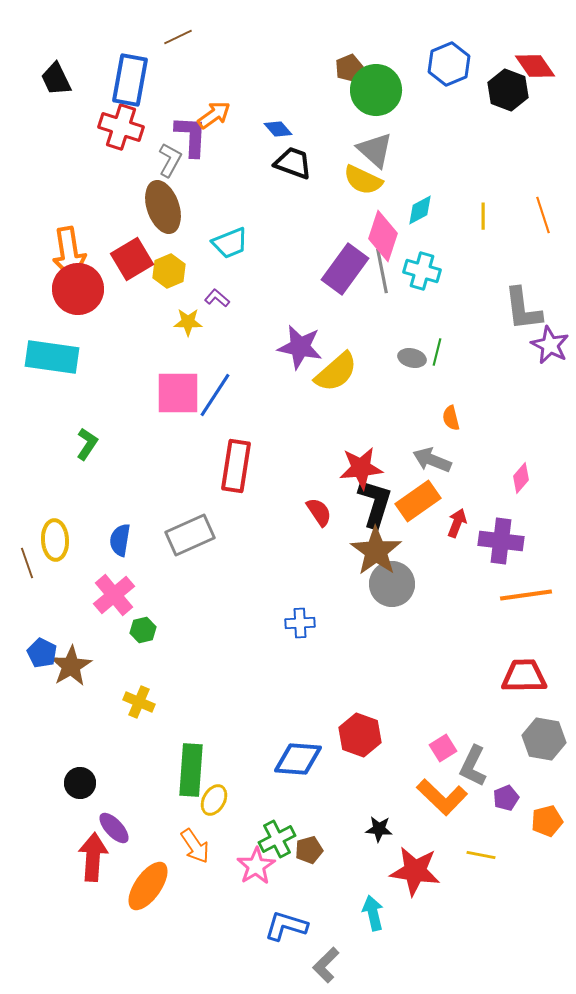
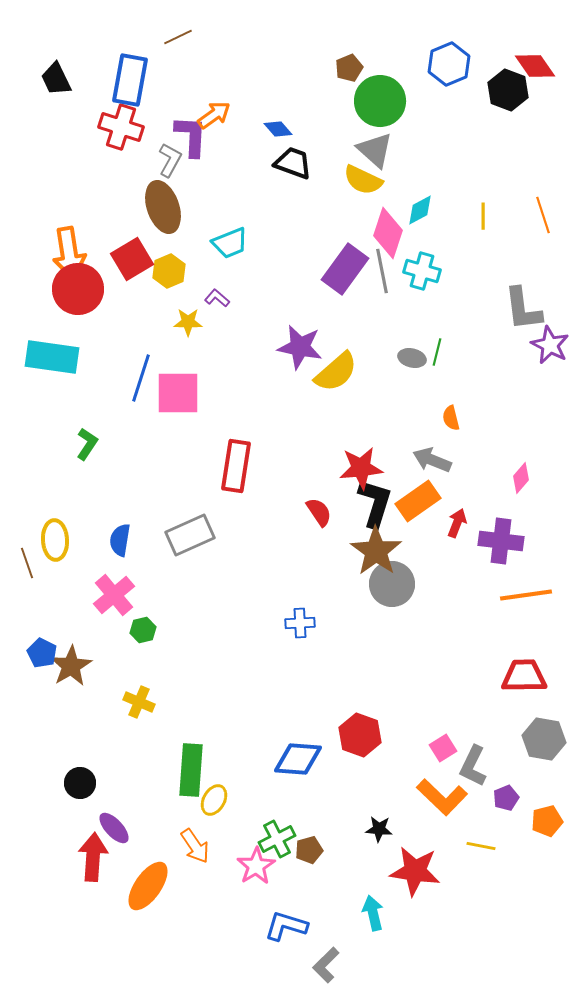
green circle at (376, 90): moved 4 px right, 11 px down
pink diamond at (383, 236): moved 5 px right, 3 px up
blue line at (215, 395): moved 74 px left, 17 px up; rotated 15 degrees counterclockwise
yellow line at (481, 855): moved 9 px up
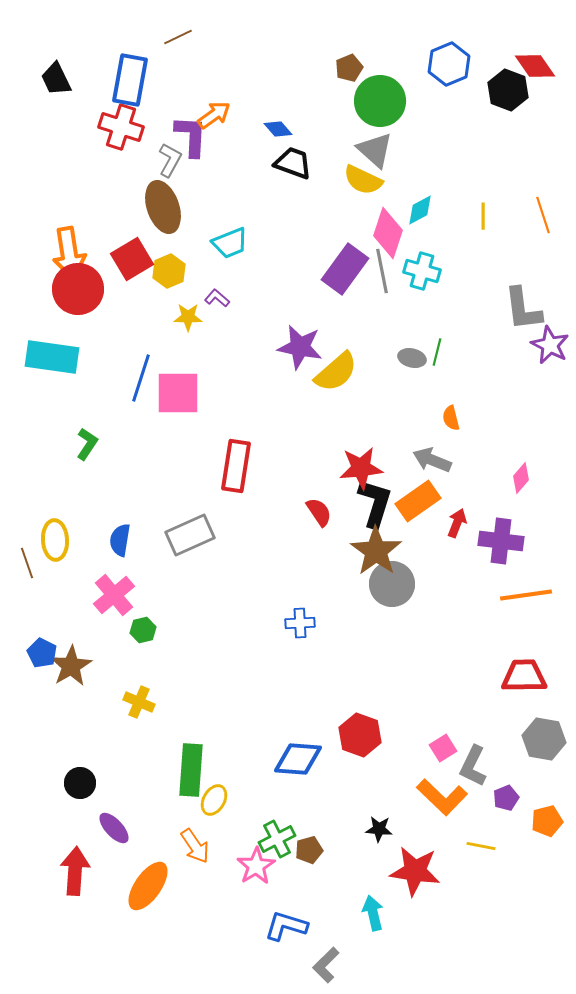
yellow star at (188, 322): moved 5 px up
red arrow at (93, 857): moved 18 px left, 14 px down
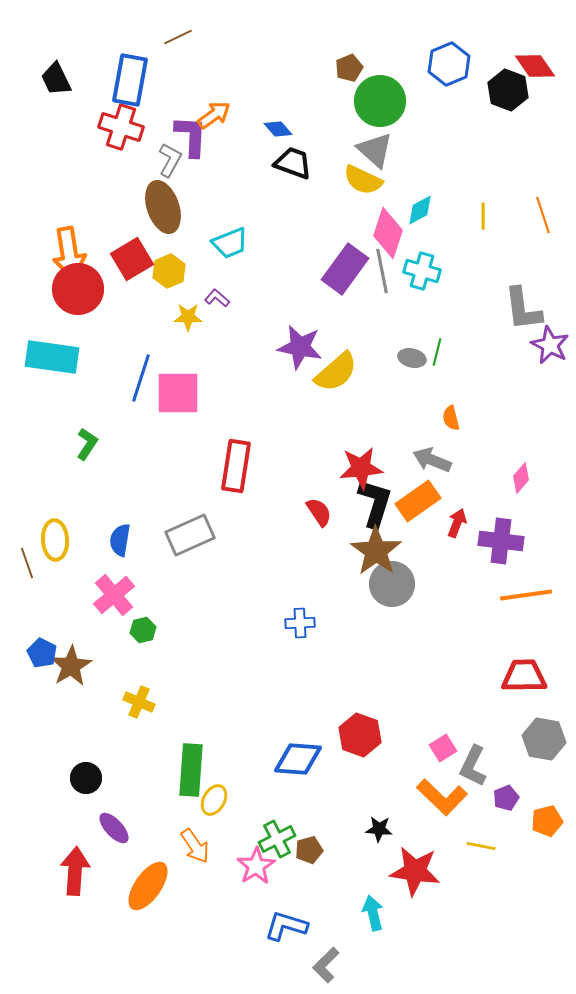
black circle at (80, 783): moved 6 px right, 5 px up
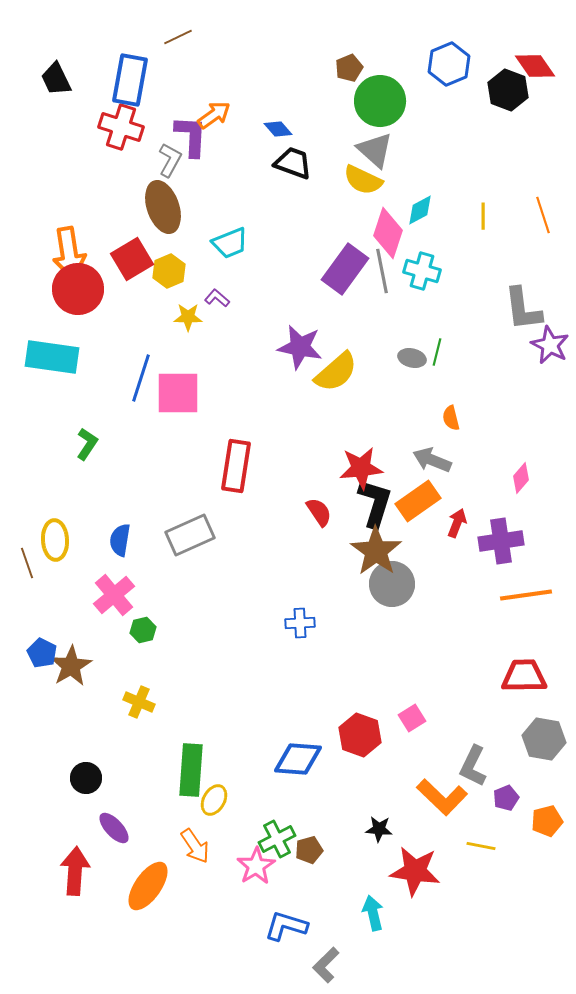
purple cross at (501, 541): rotated 15 degrees counterclockwise
pink square at (443, 748): moved 31 px left, 30 px up
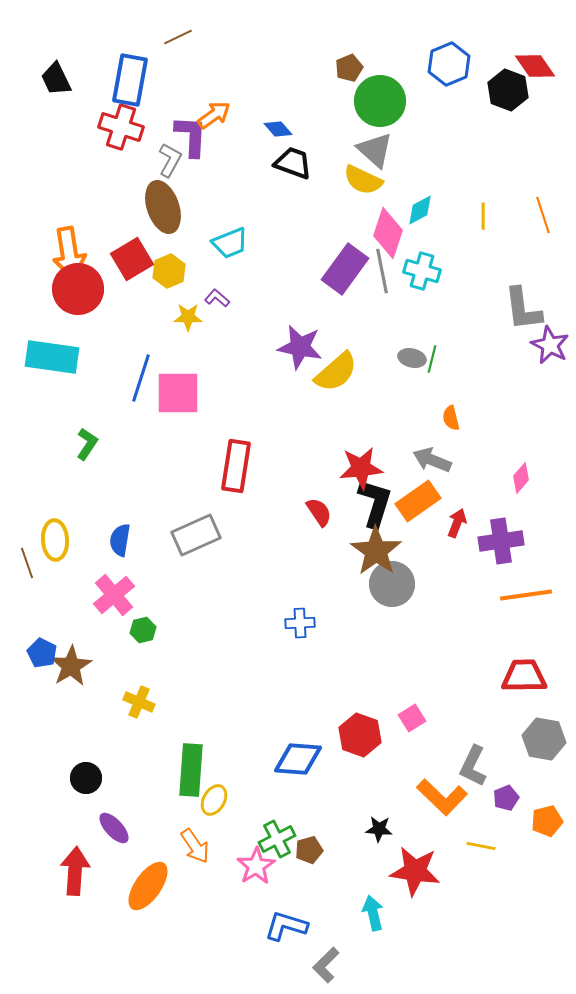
green line at (437, 352): moved 5 px left, 7 px down
gray rectangle at (190, 535): moved 6 px right
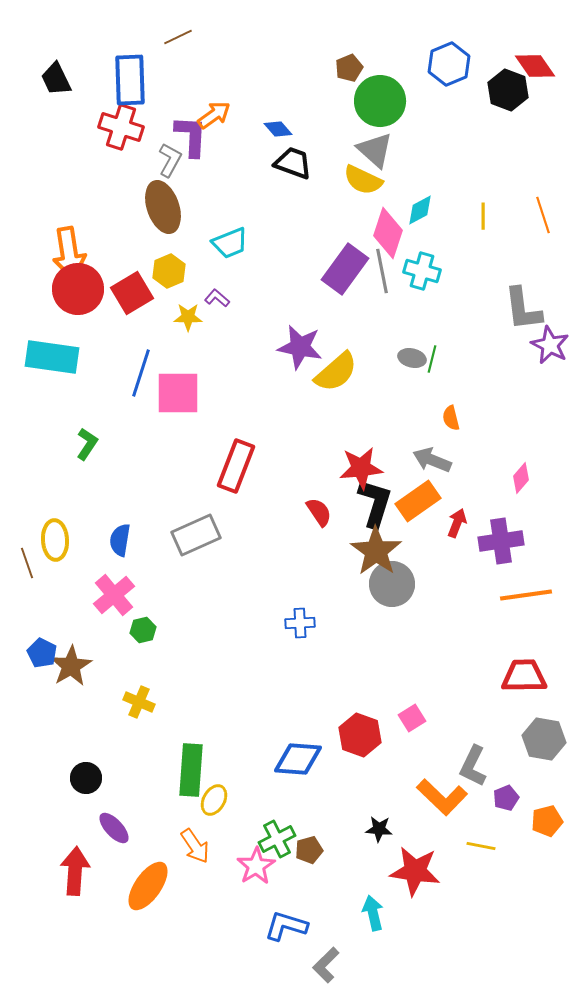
blue rectangle at (130, 80): rotated 12 degrees counterclockwise
red square at (132, 259): moved 34 px down
blue line at (141, 378): moved 5 px up
red rectangle at (236, 466): rotated 12 degrees clockwise
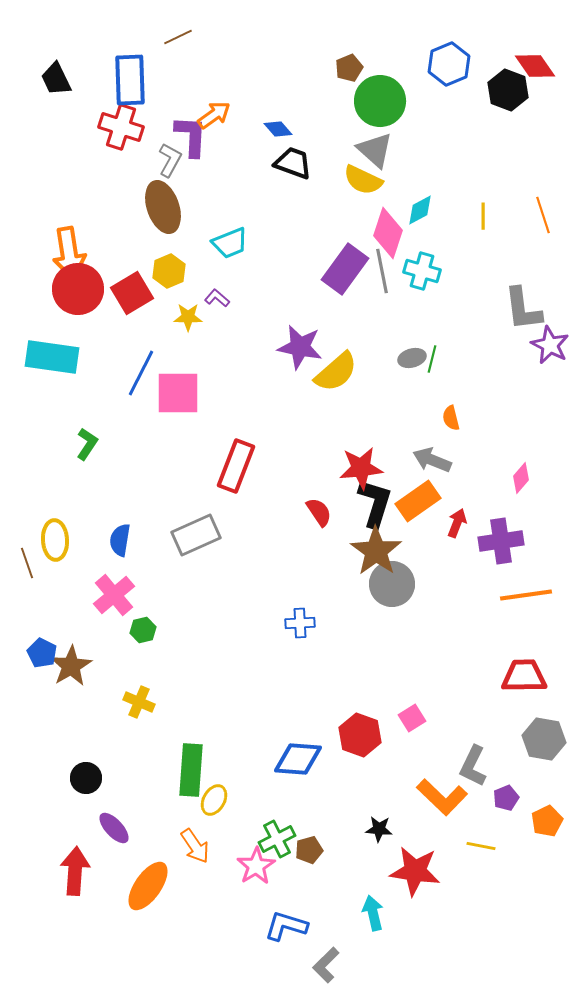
gray ellipse at (412, 358): rotated 28 degrees counterclockwise
blue line at (141, 373): rotated 9 degrees clockwise
orange pentagon at (547, 821): rotated 12 degrees counterclockwise
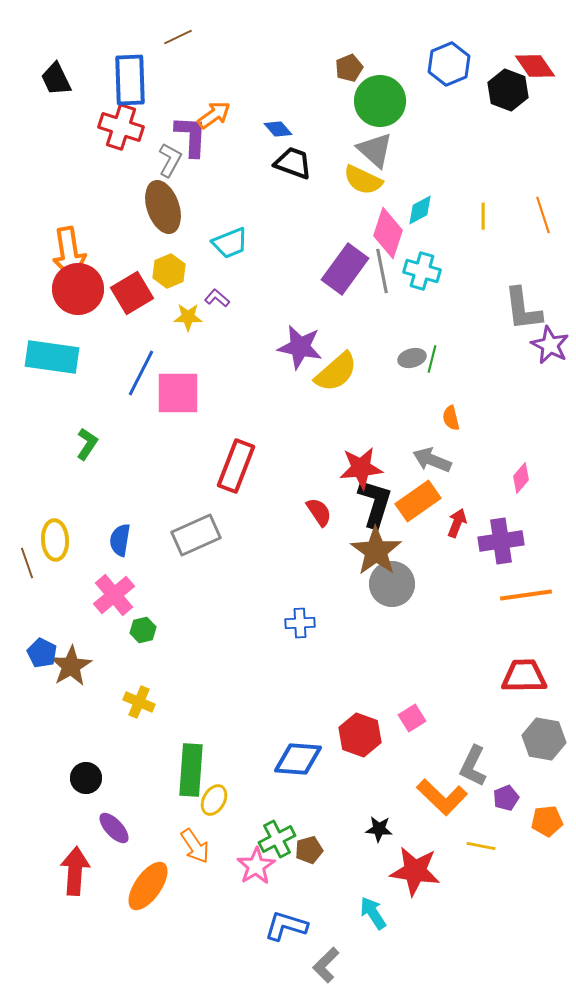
orange pentagon at (547, 821): rotated 20 degrees clockwise
cyan arrow at (373, 913): rotated 20 degrees counterclockwise
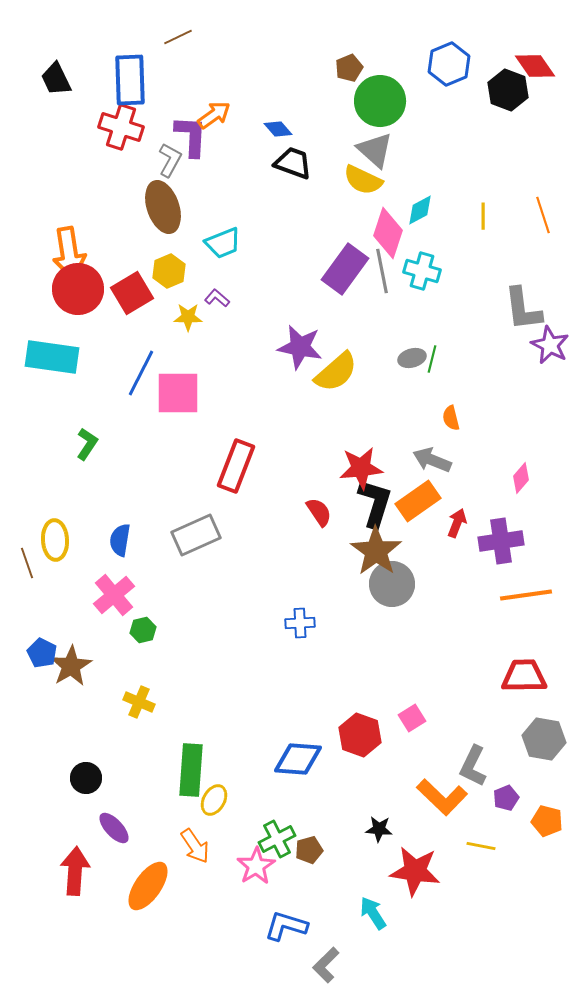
cyan trapezoid at (230, 243): moved 7 px left
orange pentagon at (547, 821): rotated 20 degrees clockwise
